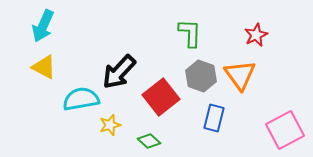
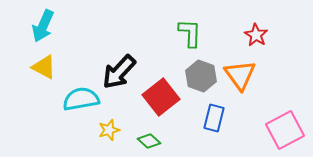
red star: rotated 15 degrees counterclockwise
yellow star: moved 1 px left, 5 px down
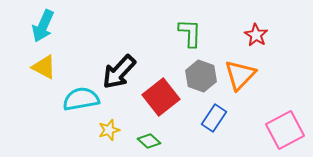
orange triangle: rotated 20 degrees clockwise
blue rectangle: rotated 20 degrees clockwise
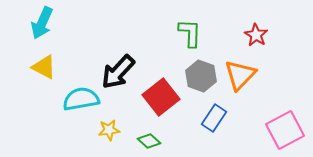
cyan arrow: moved 1 px left, 3 px up
black arrow: moved 1 px left
yellow star: rotated 10 degrees clockwise
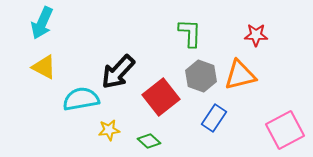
red star: rotated 30 degrees counterclockwise
orange triangle: rotated 32 degrees clockwise
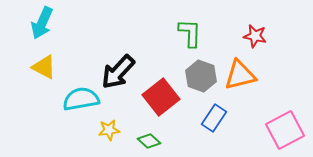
red star: moved 1 px left, 1 px down; rotated 10 degrees clockwise
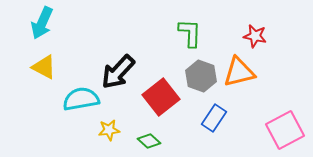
orange triangle: moved 1 px left, 3 px up
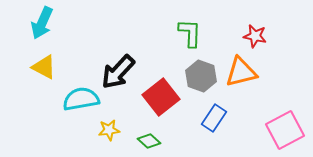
orange triangle: moved 2 px right
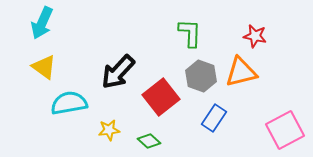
yellow triangle: rotated 8 degrees clockwise
cyan semicircle: moved 12 px left, 4 px down
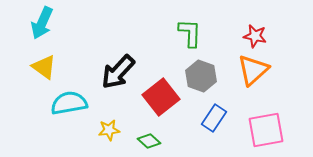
orange triangle: moved 12 px right, 2 px up; rotated 28 degrees counterclockwise
pink square: moved 19 px left; rotated 18 degrees clockwise
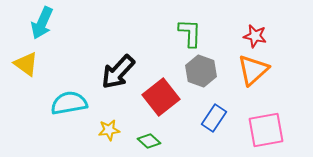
yellow triangle: moved 18 px left, 3 px up
gray hexagon: moved 5 px up
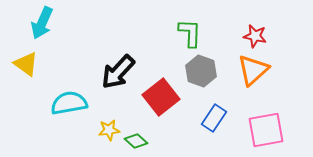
green diamond: moved 13 px left
